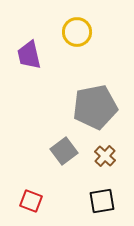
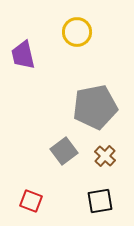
purple trapezoid: moved 6 px left
black square: moved 2 px left
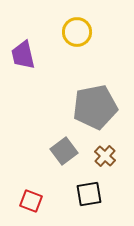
black square: moved 11 px left, 7 px up
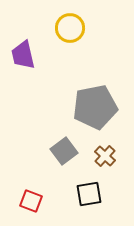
yellow circle: moved 7 px left, 4 px up
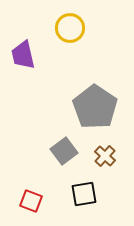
gray pentagon: rotated 27 degrees counterclockwise
black square: moved 5 px left
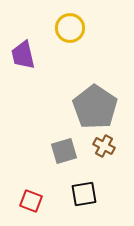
gray square: rotated 20 degrees clockwise
brown cross: moved 1 px left, 10 px up; rotated 15 degrees counterclockwise
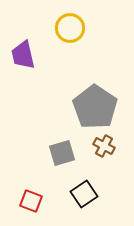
gray square: moved 2 px left, 2 px down
black square: rotated 24 degrees counterclockwise
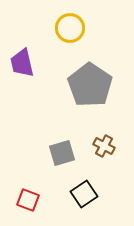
purple trapezoid: moved 1 px left, 8 px down
gray pentagon: moved 5 px left, 22 px up
red square: moved 3 px left, 1 px up
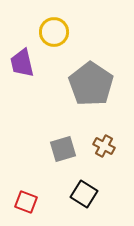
yellow circle: moved 16 px left, 4 px down
gray pentagon: moved 1 px right, 1 px up
gray square: moved 1 px right, 4 px up
black square: rotated 24 degrees counterclockwise
red square: moved 2 px left, 2 px down
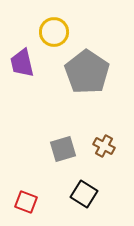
gray pentagon: moved 4 px left, 12 px up
